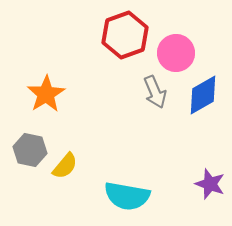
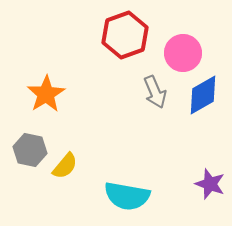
pink circle: moved 7 px right
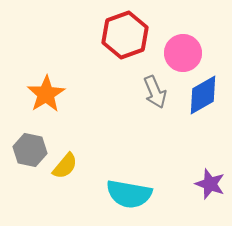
cyan semicircle: moved 2 px right, 2 px up
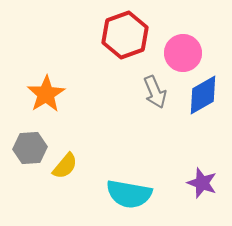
gray hexagon: moved 2 px up; rotated 16 degrees counterclockwise
purple star: moved 8 px left, 1 px up
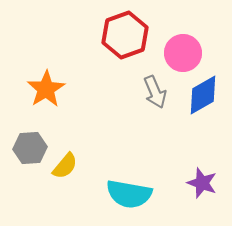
orange star: moved 5 px up
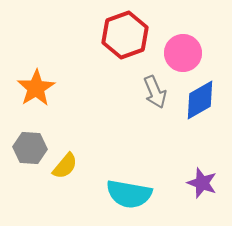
orange star: moved 10 px left, 1 px up
blue diamond: moved 3 px left, 5 px down
gray hexagon: rotated 8 degrees clockwise
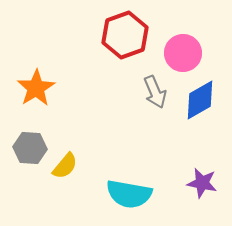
purple star: rotated 8 degrees counterclockwise
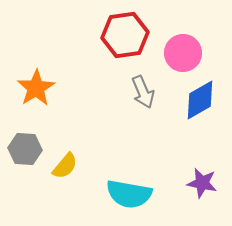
red hexagon: rotated 12 degrees clockwise
gray arrow: moved 12 px left
gray hexagon: moved 5 px left, 1 px down
